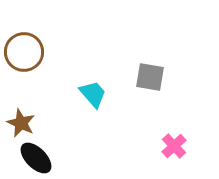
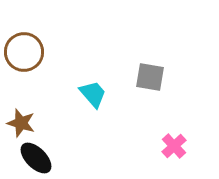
brown star: rotated 8 degrees counterclockwise
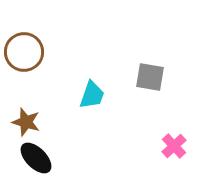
cyan trapezoid: moved 1 px left, 1 px down; rotated 60 degrees clockwise
brown star: moved 5 px right, 1 px up
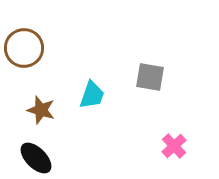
brown circle: moved 4 px up
brown star: moved 15 px right, 12 px up
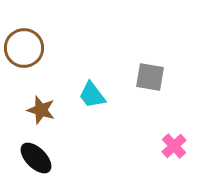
cyan trapezoid: rotated 124 degrees clockwise
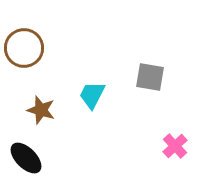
cyan trapezoid: rotated 64 degrees clockwise
pink cross: moved 1 px right
black ellipse: moved 10 px left
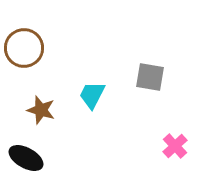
black ellipse: rotated 16 degrees counterclockwise
